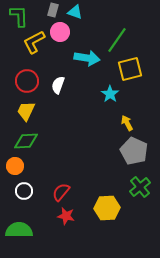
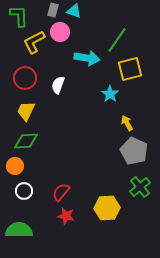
cyan triangle: moved 1 px left, 1 px up
red circle: moved 2 px left, 3 px up
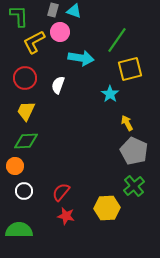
cyan arrow: moved 6 px left
green cross: moved 6 px left, 1 px up
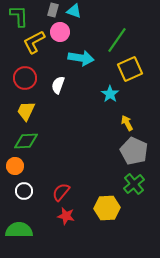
yellow square: rotated 10 degrees counterclockwise
green cross: moved 2 px up
